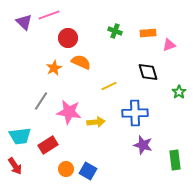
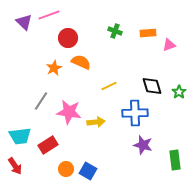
black diamond: moved 4 px right, 14 px down
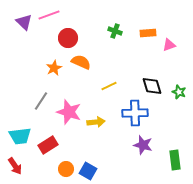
green star: rotated 16 degrees counterclockwise
pink star: rotated 10 degrees clockwise
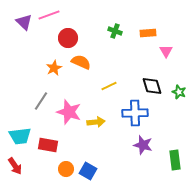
pink triangle: moved 3 px left, 6 px down; rotated 40 degrees counterclockwise
red rectangle: rotated 42 degrees clockwise
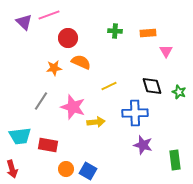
green cross: rotated 16 degrees counterclockwise
orange star: rotated 21 degrees clockwise
pink star: moved 4 px right, 5 px up
red arrow: moved 3 px left, 3 px down; rotated 18 degrees clockwise
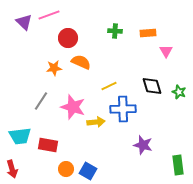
blue cross: moved 12 px left, 4 px up
green rectangle: moved 3 px right, 5 px down
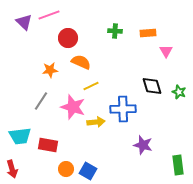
orange star: moved 4 px left, 2 px down
yellow line: moved 18 px left
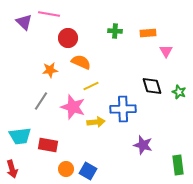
pink line: moved 1 px up; rotated 30 degrees clockwise
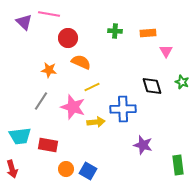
orange star: moved 1 px left; rotated 14 degrees clockwise
yellow line: moved 1 px right, 1 px down
green star: moved 3 px right, 10 px up
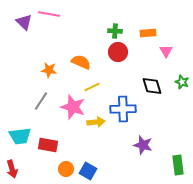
red circle: moved 50 px right, 14 px down
